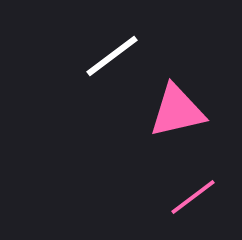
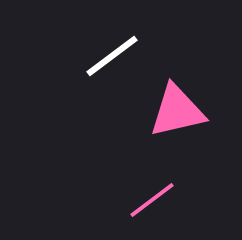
pink line: moved 41 px left, 3 px down
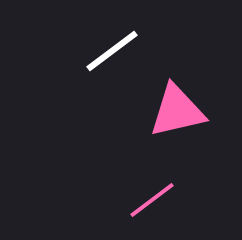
white line: moved 5 px up
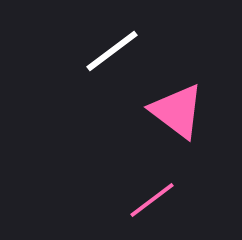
pink triangle: rotated 50 degrees clockwise
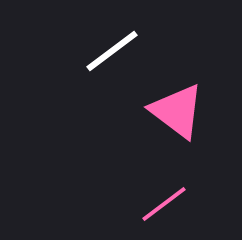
pink line: moved 12 px right, 4 px down
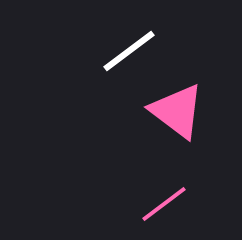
white line: moved 17 px right
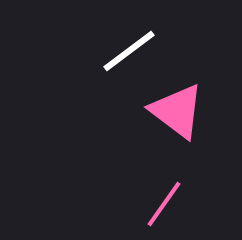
pink line: rotated 18 degrees counterclockwise
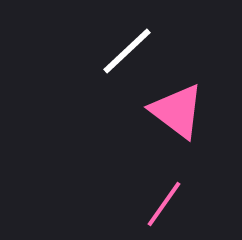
white line: moved 2 px left; rotated 6 degrees counterclockwise
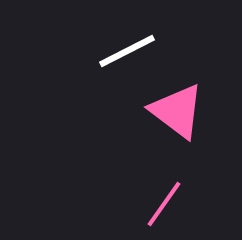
white line: rotated 16 degrees clockwise
